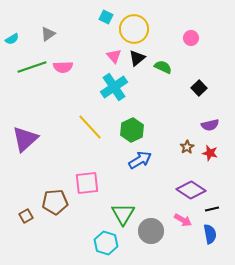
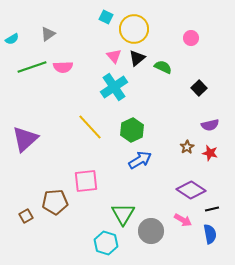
pink square: moved 1 px left, 2 px up
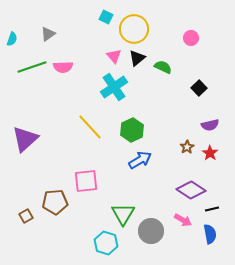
cyan semicircle: rotated 40 degrees counterclockwise
red star: rotated 21 degrees clockwise
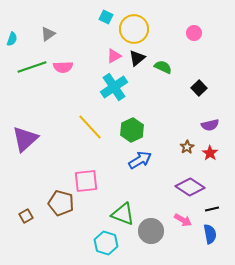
pink circle: moved 3 px right, 5 px up
pink triangle: rotated 42 degrees clockwise
purple diamond: moved 1 px left, 3 px up
brown pentagon: moved 6 px right, 1 px down; rotated 20 degrees clockwise
green triangle: rotated 40 degrees counterclockwise
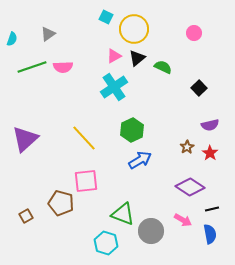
yellow line: moved 6 px left, 11 px down
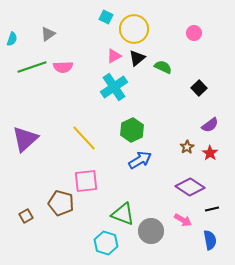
purple semicircle: rotated 24 degrees counterclockwise
blue semicircle: moved 6 px down
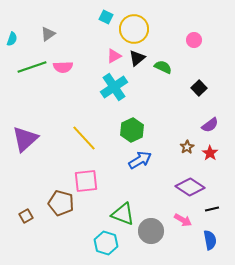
pink circle: moved 7 px down
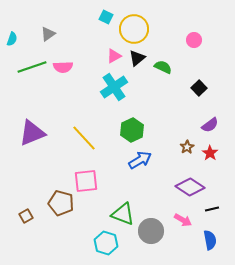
purple triangle: moved 7 px right, 6 px up; rotated 20 degrees clockwise
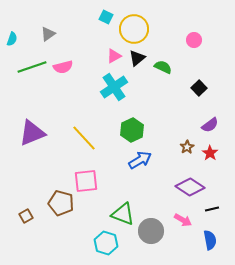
pink semicircle: rotated 12 degrees counterclockwise
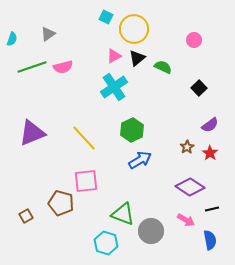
pink arrow: moved 3 px right
